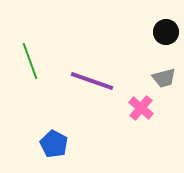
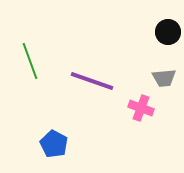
black circle: moved 2 px right
gray trapezoid: rotated 10 degrees clockwise
pink cross: rotated 20 degrees counterclockwise
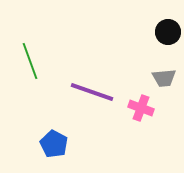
purple line: moved 11 px down
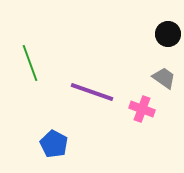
black circle: moved 2 px down
green line: moved 2 px down
gray trapezoid: rotated 140 degrees counterclockwise
pink cross: moved 1 px right, 1 px down
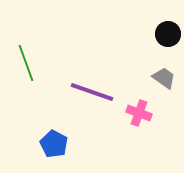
green line: moved 4 px left
pink cross: moved 3 px left, 4 px down
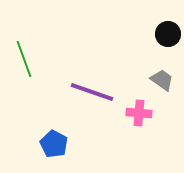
green line: moved 2 px left, 4 px up
gray trapezoid: moved 2 px left, 2 px down
pink cross: rotated 15 degrees counterclockwise
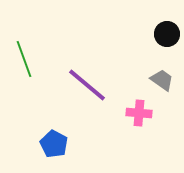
black circle: moved 1 px left
purple line: moved 5 px left, 7 px up; rotated 21 degrees clockwise
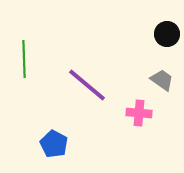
green line: rotated 18 degrees clockwise
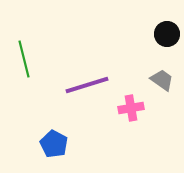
green line: rotated 12 degrees counterclockwise
purple line: rotated 57 degrees counterclockwise
pink cross: moved 8 px left, 5 px up; rotated 15 degrees counterclockwise
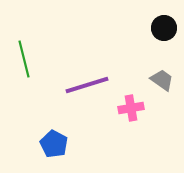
black circle: moved 3 px left, 6 px up
